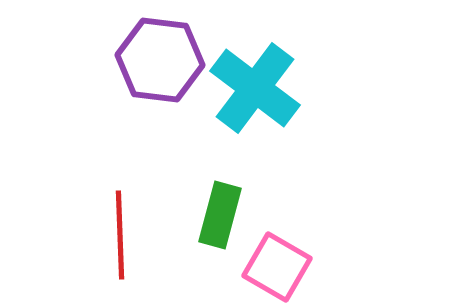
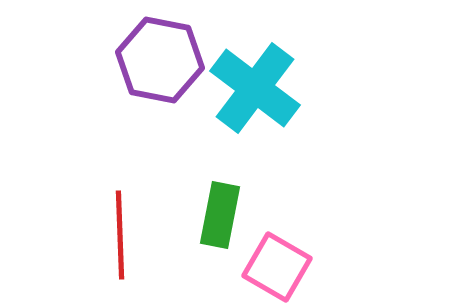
purple hexagon: rotated 4 degrees clockwise
green rectangle: rotated 4 degrees counterclockwise
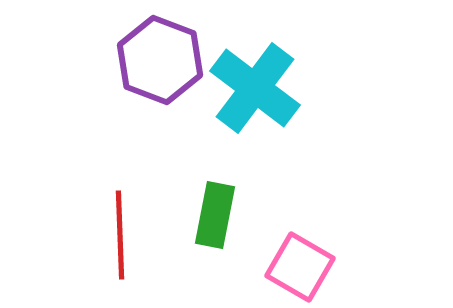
purple hexagon: rotated 10 degrees clockwise
green rectangle: moved 5 px left
pink square: moved 23 px right
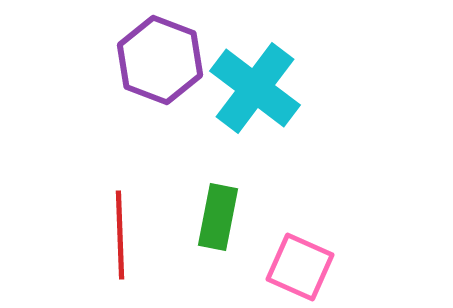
green rectangle: moved 3 px right, 2 px down
pink square: rotated 6 degrees counterclockwise
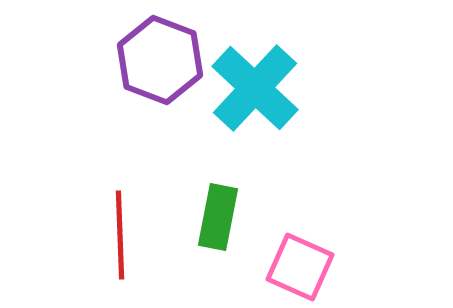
cyan cross: rotated 6 degrees clockwise
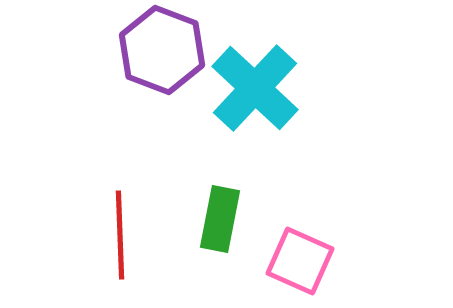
purple hexagon: moved 2 px right, 10 px up
green rectangle: moved 2 px right, 2 px down
pink square: moved 6 px up
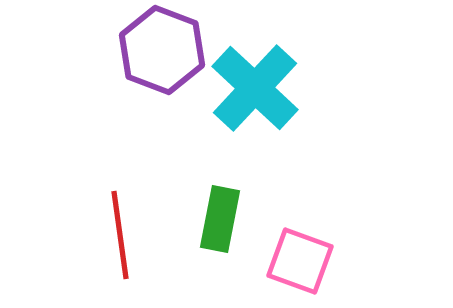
red line: rotated 6 degrees counterclockwise
pink square: rotated 4 degrees counterclockwise
